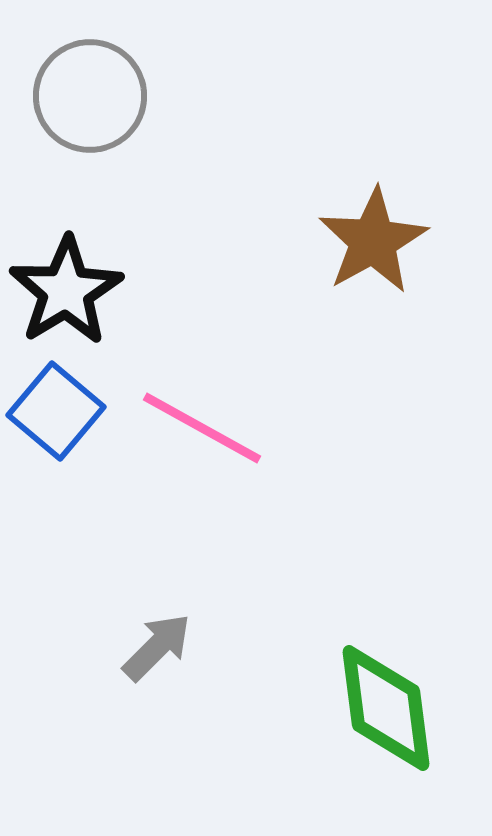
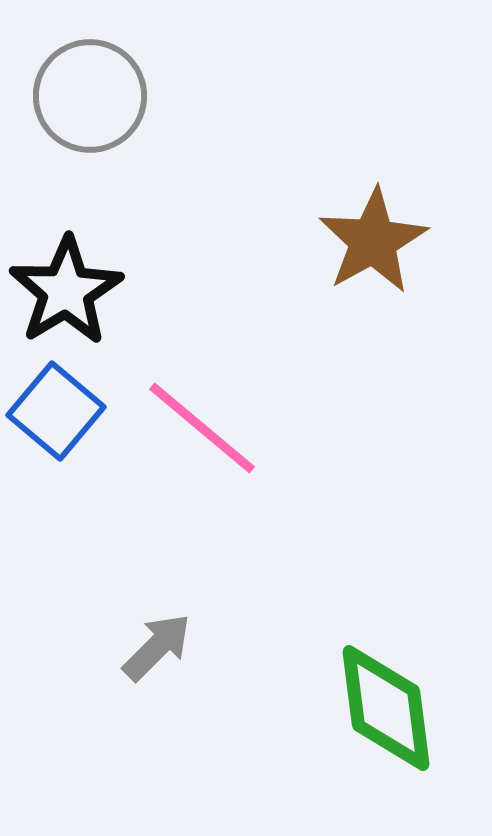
pink line: rotated 11 degrees clockwise
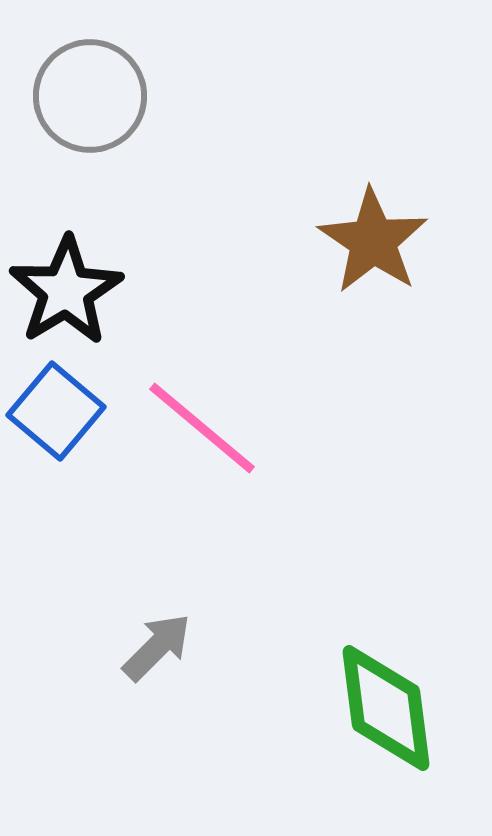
brown star: rotated 9 degrees counterclockwise
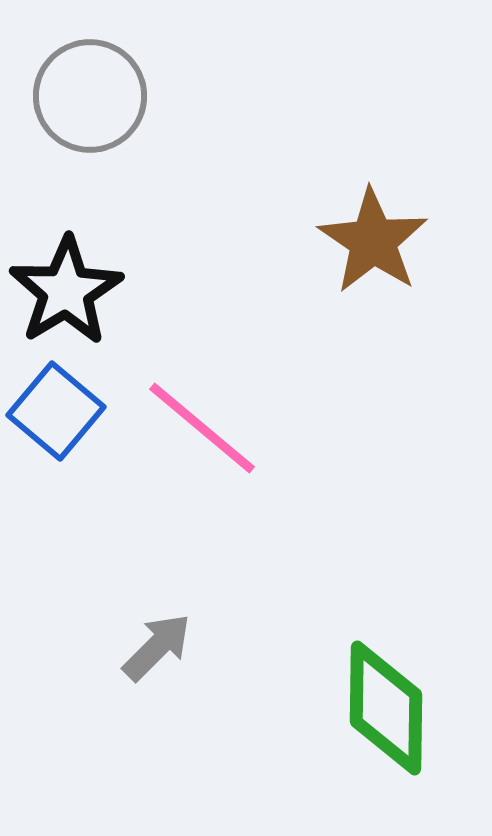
green diamond: rotated 8 degrees clockwise
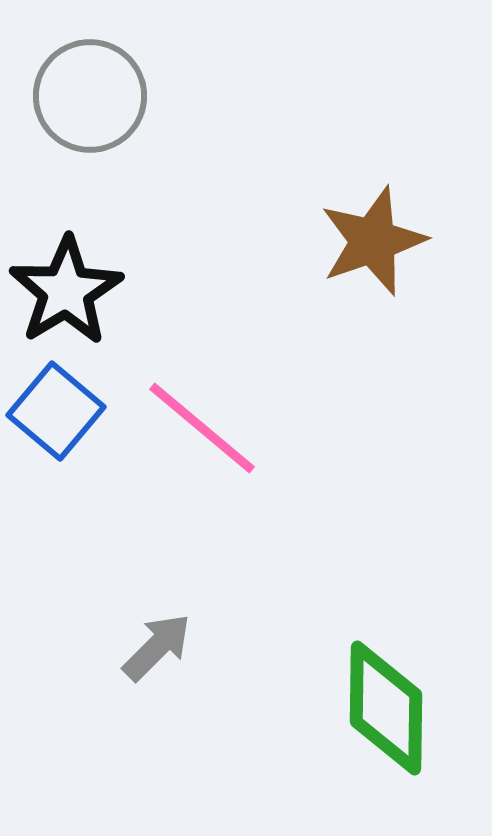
brown star: rotated 19 degrees clockwise
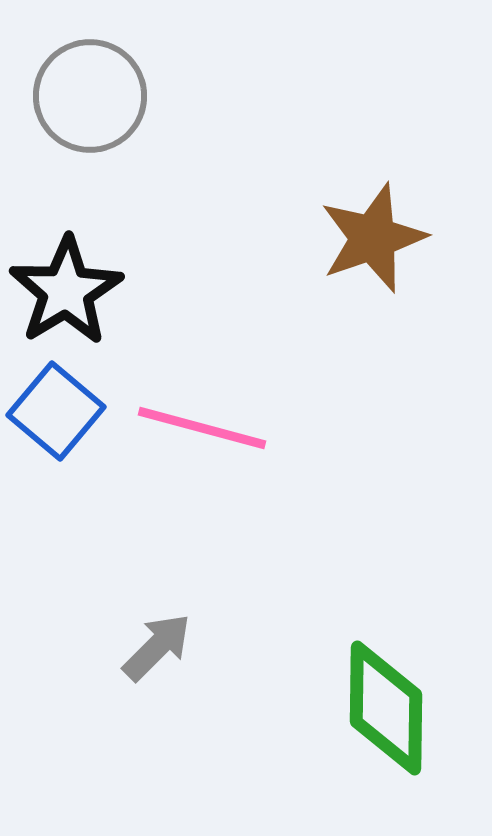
brown star: moved 3 px up
pink line: rotated 25 degrees counterclockwise
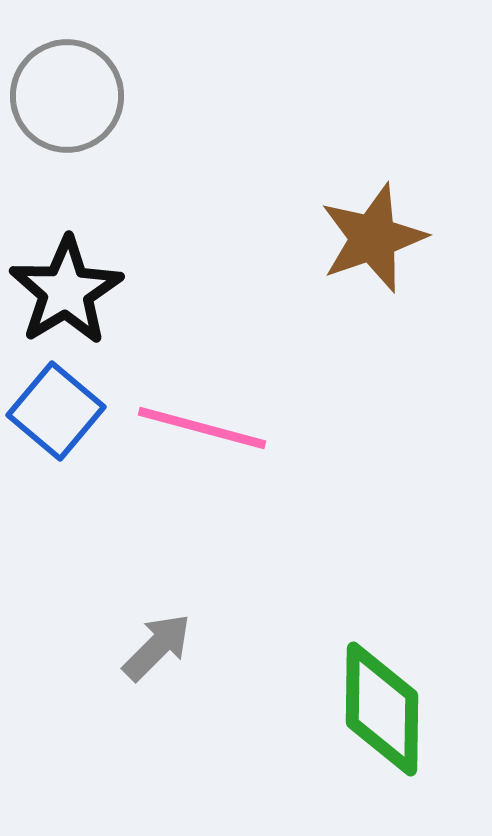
gray circle: moved 23 px left
green diamond: moved 4 px left, 1 px down
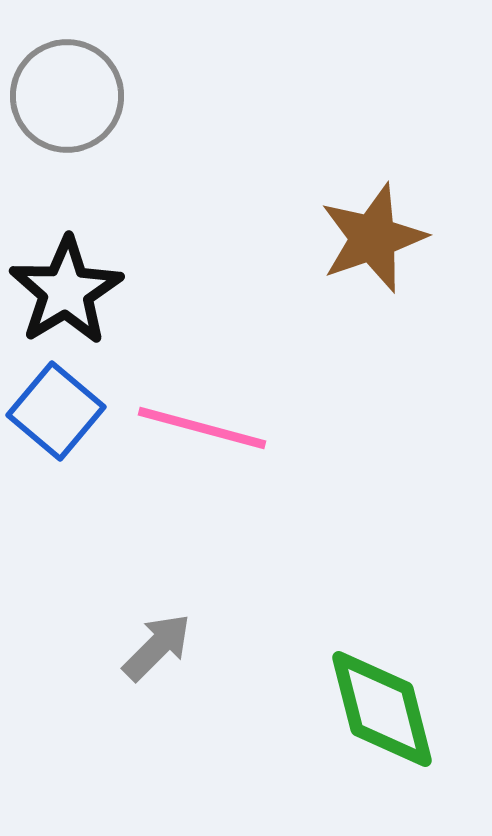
green diamond: rotated 15 degrees counterclockwise
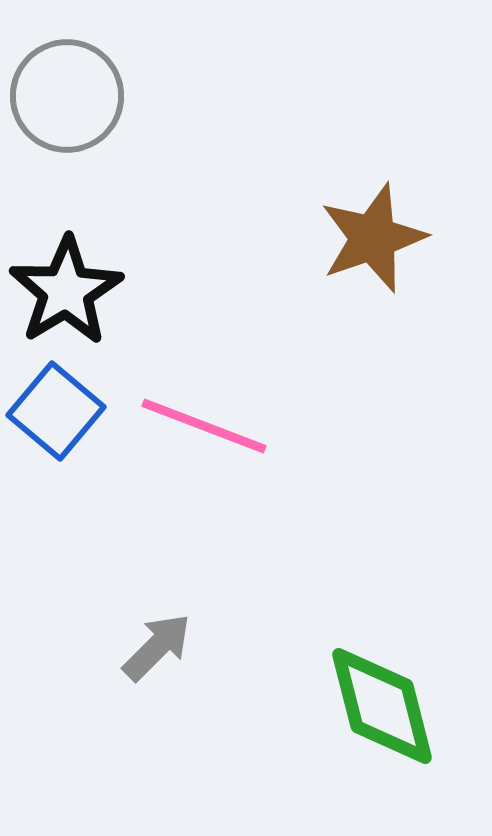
pink line: moved 2 px right, 2 px up; rotated 6 degrees clockwise
green diamond: moved 3 px up
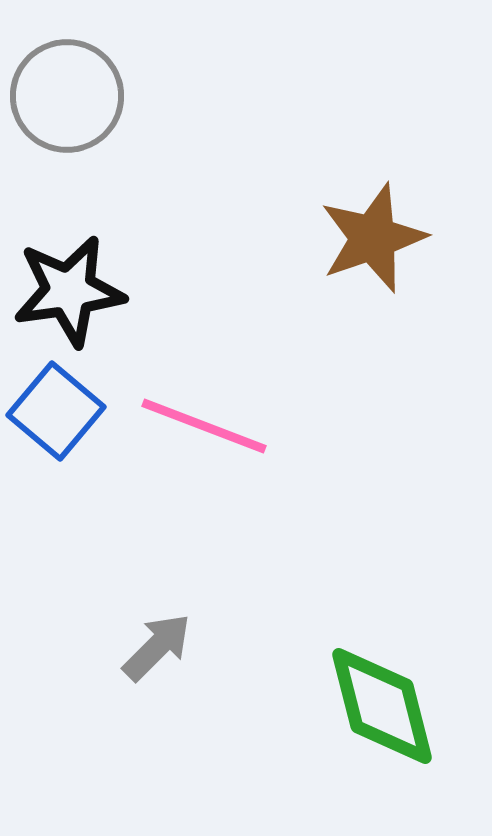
black star: moved 3 px right; rotated 23 degrees clockwise
